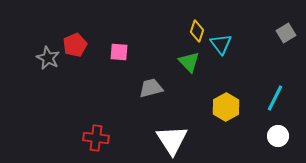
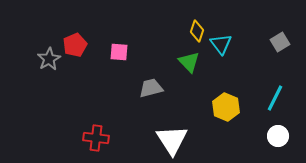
gray square: moved 6 px left, 9 px down
gray star: moved 1 px right, 1 px down; rotated 15 degrees clockwise
yellow hexagon: rotated 8 degrees counterclockwise
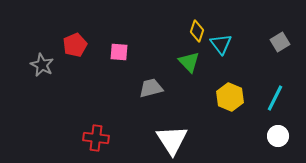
gray star: moved 7 px left, 6 px down; rotated 15 degrees counterclockwise
yellow hexagon: moved 4 px right, 10 px up
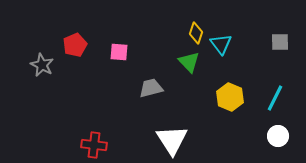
yellow diamond: moved 1 px left, 2 px down
gray square: rotated 30 degrees clockwise
red cross: moved 2 px left, 7 px down
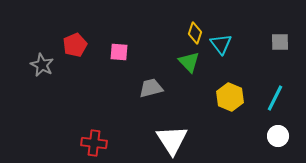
yellow diamond: moved 1 px left
red cross: moved 2 px up
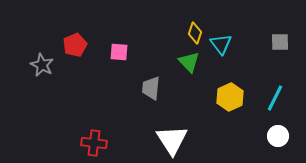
gray trapezoid: rotated 70 degrees counterclockwise
yellow hexagon: rotated 12 degrees clockwise
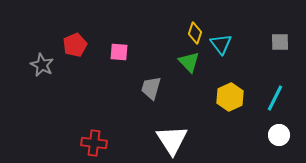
gray trapezoid: rotated 10 degrees clockwise
white circle: moved 1 px right, 1 px up
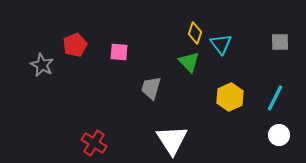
red cross: rotated 25 degrees clockwise
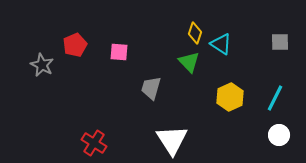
cyan triangle: rotated 20 degrees counterclockwise
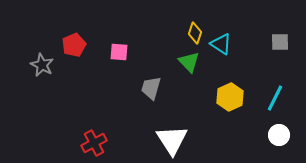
red pentagon: moved 1 px left
red cross: rotated 30 degrees clockwise
